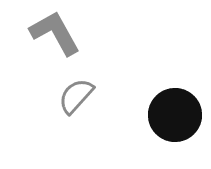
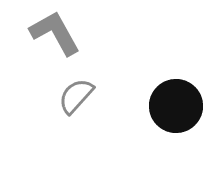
black circle: moved 1 px right, 9 px up
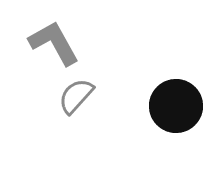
gray L-shape: moved 1 px left, 10 px down
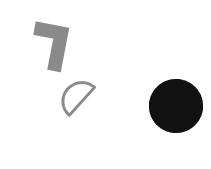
gray L-shape: rotated 40 degrees clockwise
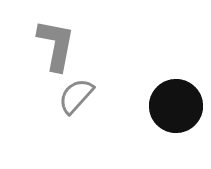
gray L-shape: moved 2 px right, 2 px down
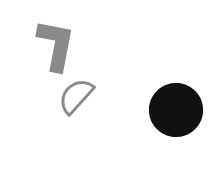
black circle: moved 4 px down
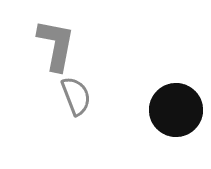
gray semicircle: rotated 117 degrees clockwise
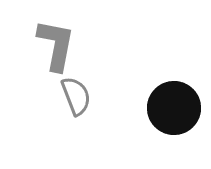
black circle: moved 2 px left, 2 px up
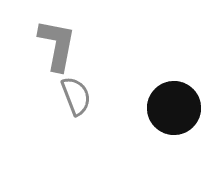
gray L-shape: moved 1 px right
